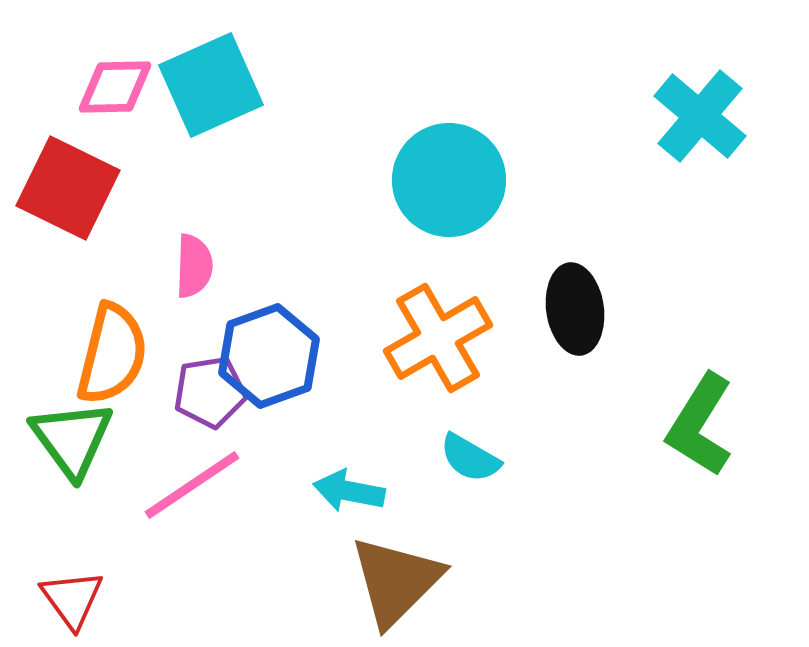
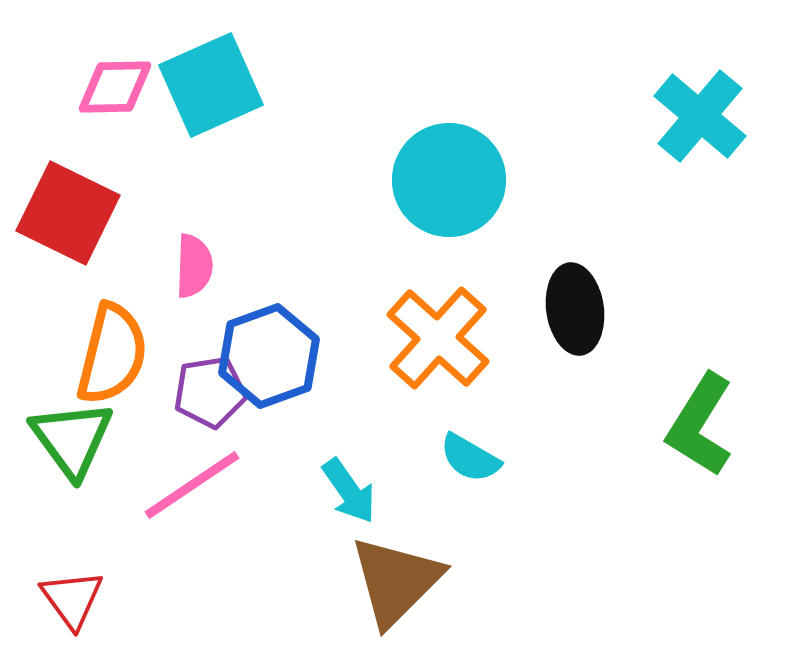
red square: moved 25 px down
orange cross: rotated 18 degrees counterclockwise
cyan arrow: rotated 136 degrees counterclockwise
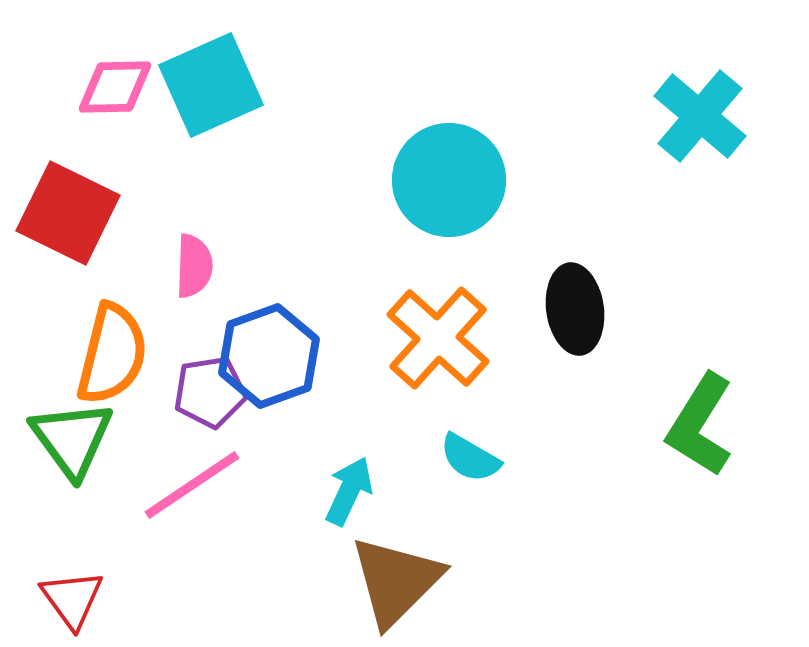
cyan arrow: rotated 120 degrees counterclockwise
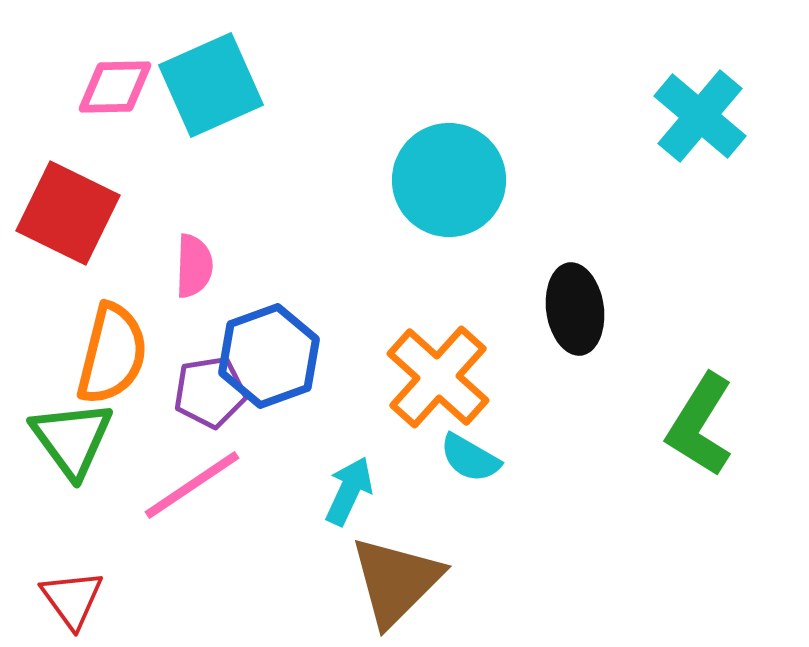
orange cross: moved 39 px down
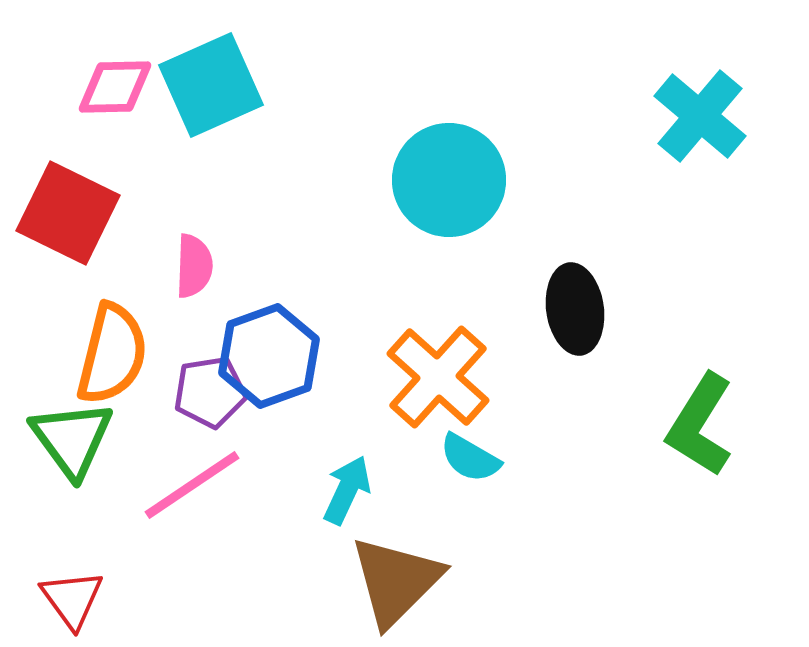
cyan arrow: moved 2 px left, 1 px up
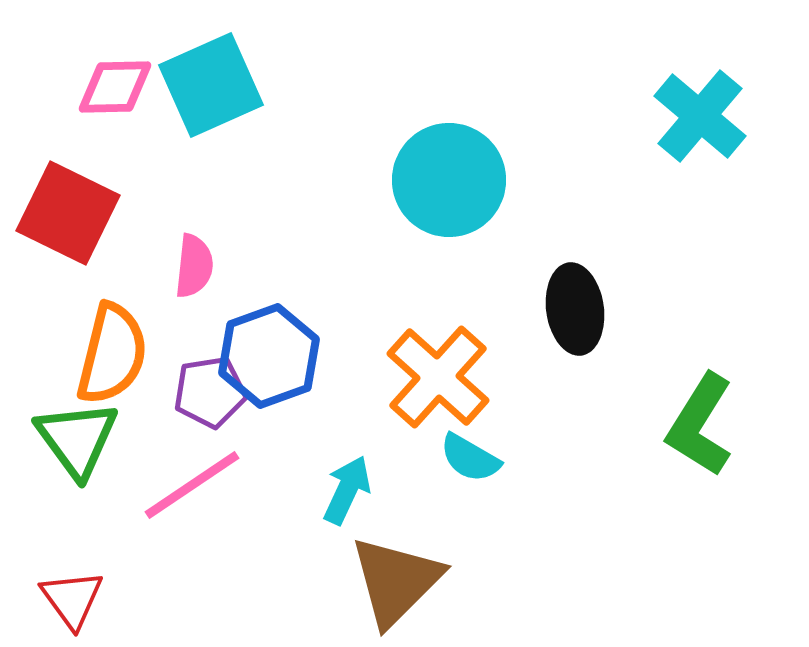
pink semicircle: rotated 4 degrees clockwise
green triangle: moved 5 px right
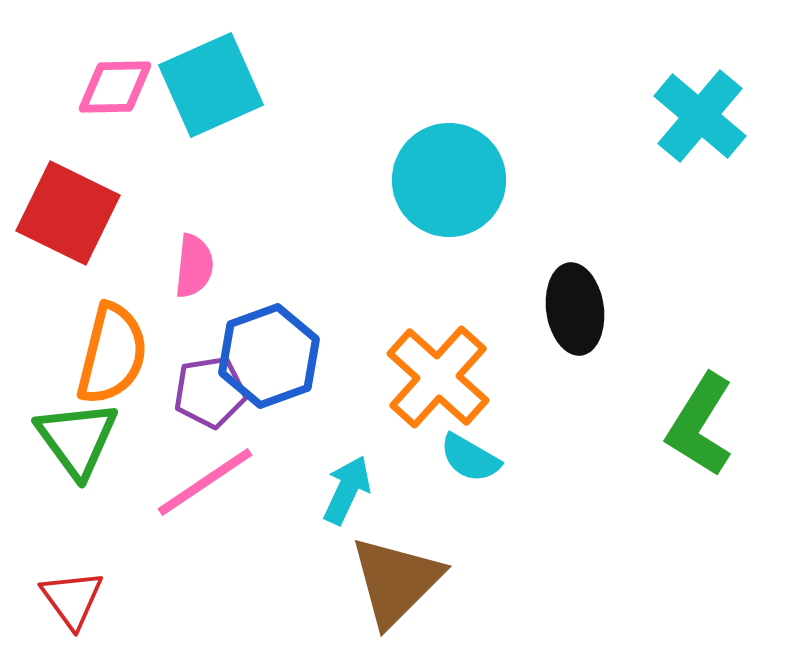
pink line: moved 13 px right, 3 px up
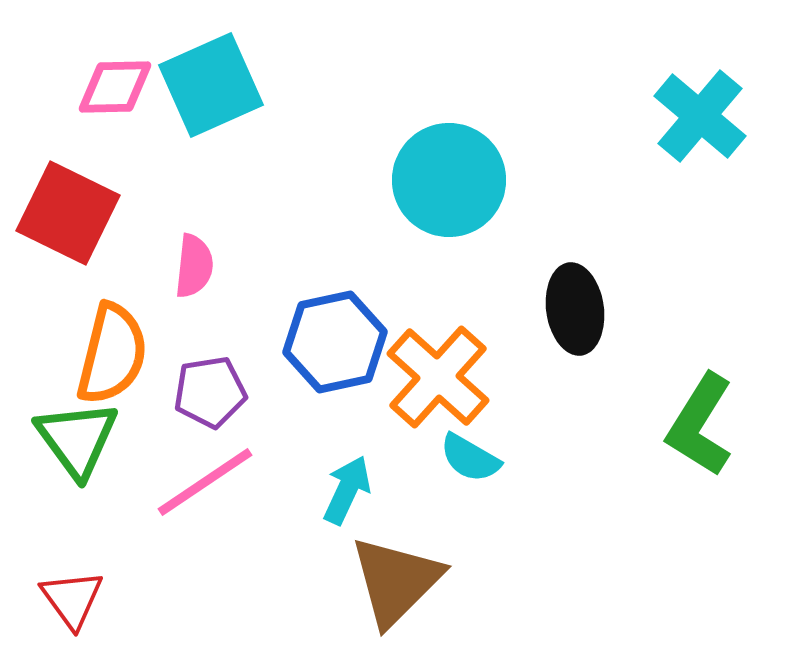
blue hexagon: moved 66 px right, 14 px up; rotated 8 degrees clockwise
